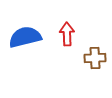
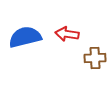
red arrow: rotated 80 degrees counterclockwise
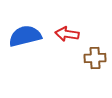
blue semicircle: moved 1 px up
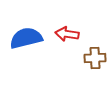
blue semicircle: moved 1 px right, 2 px down
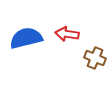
brown cross: rotated 25 degrees clockwise
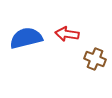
brown cross: moved 1 px down
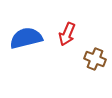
red arrow: rotated 75 degrees counterclockwise
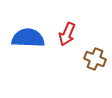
blue semicircle: moved 2 px right; rotated 16 degrees clockwise
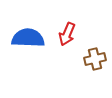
brown cross: rotated 35 degrees counterclockwise
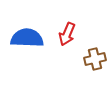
blue semicircle: moved 1 px left
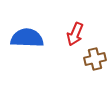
red arrow: moved 8 px right
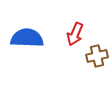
brown cross: moved 2 px right, 3 px up
